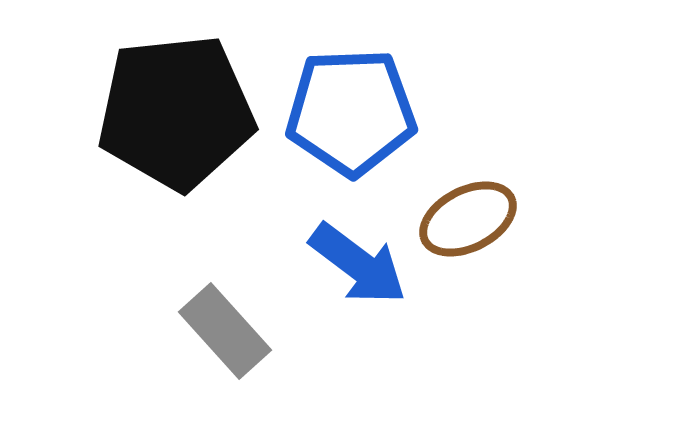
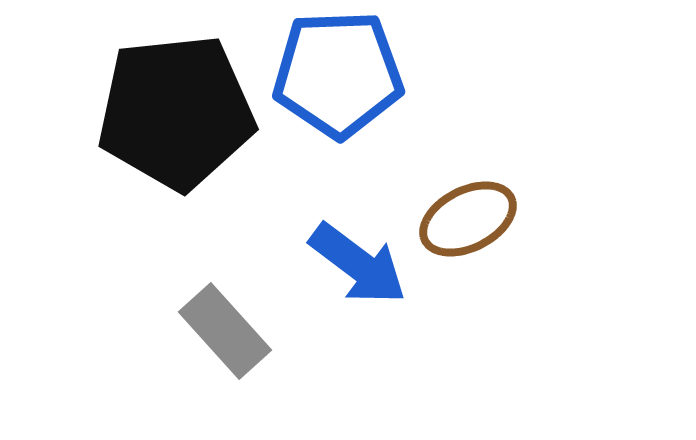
blue pentagon: moved 13 px left, 38 px up
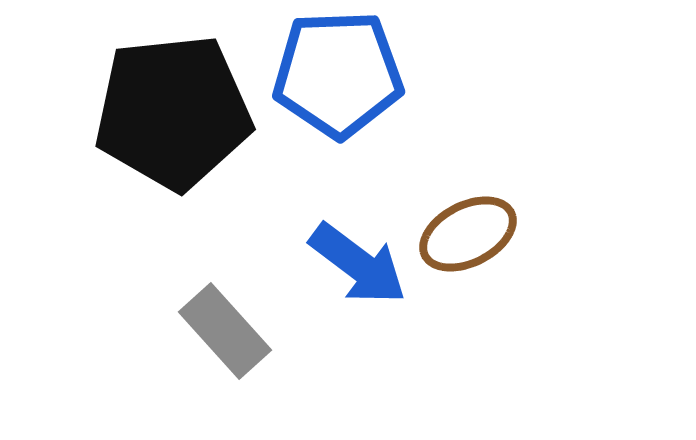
black pentagon: moved 3 px left
brown ellipse: moved 15 px down
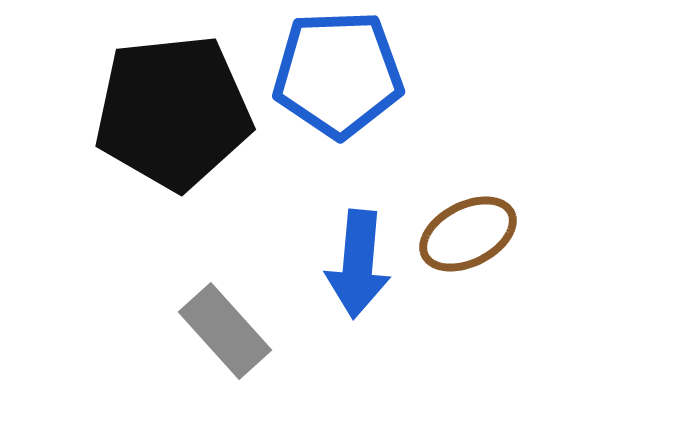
blue arrow: rotated 58 degrees clockwise
